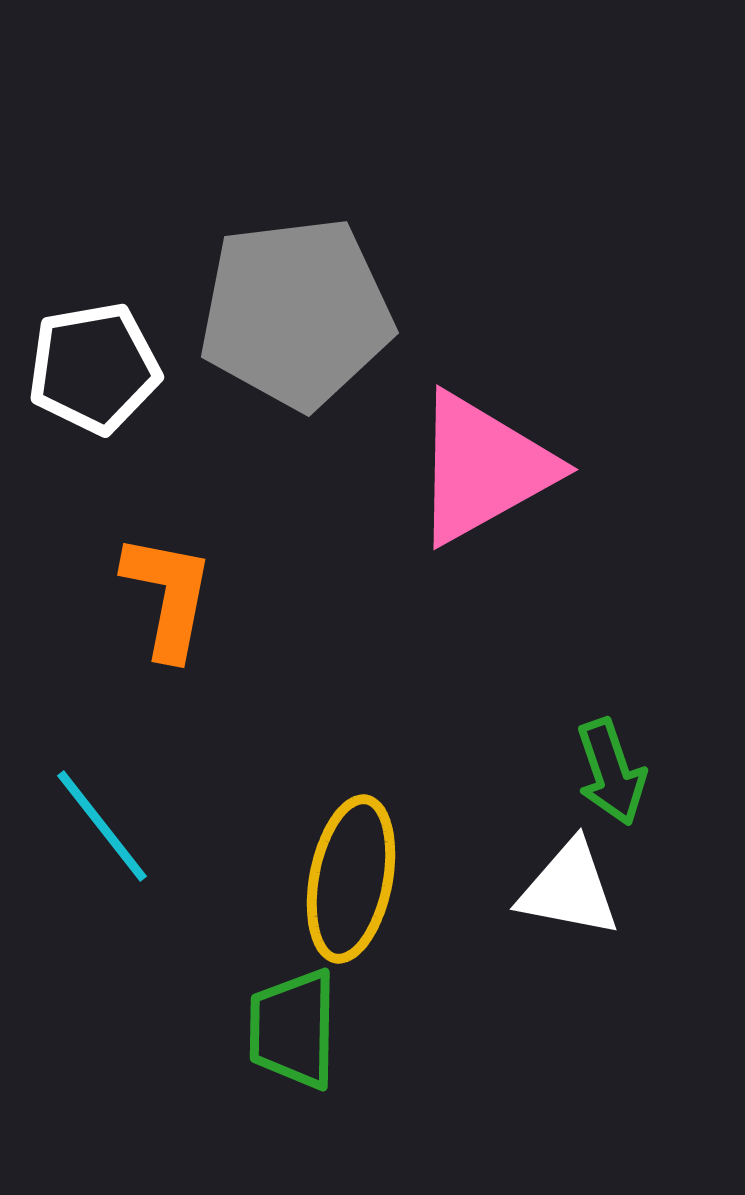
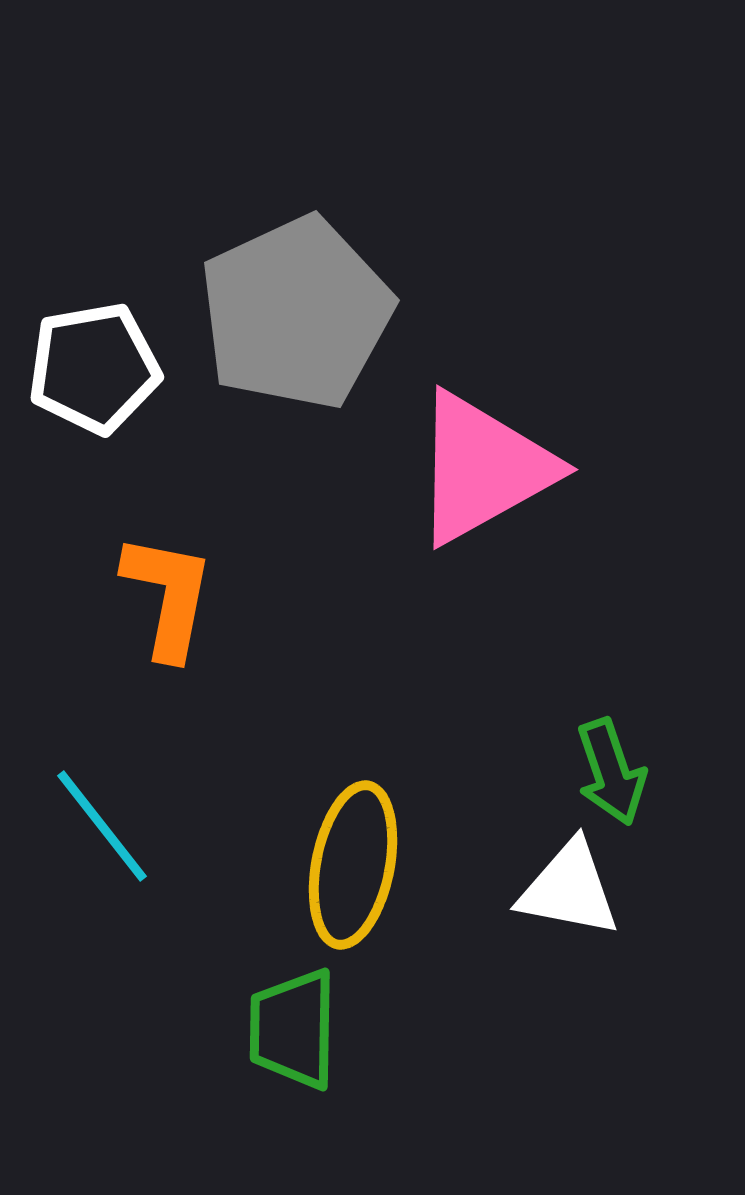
gray pentagon: rotated 18 degrees counterclockwise
yellow ellipse: moved 2 px right, 14 px up
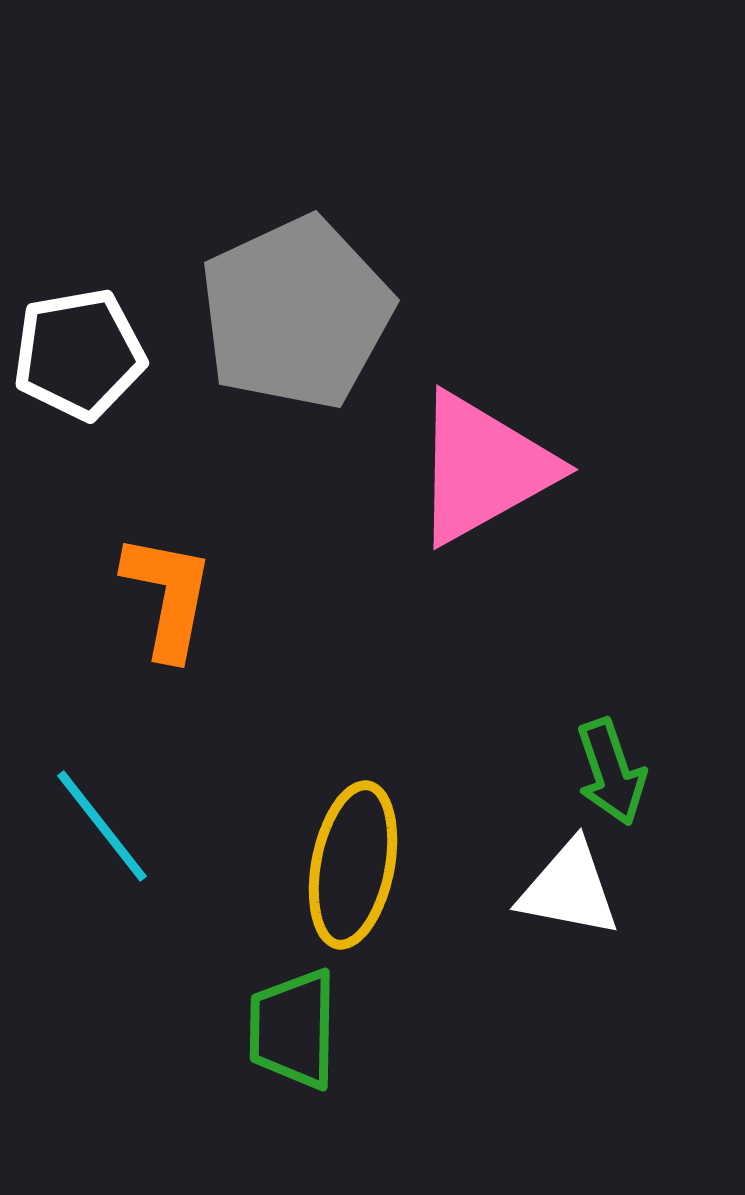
white pentagon: moved 15 px left, 14 px up
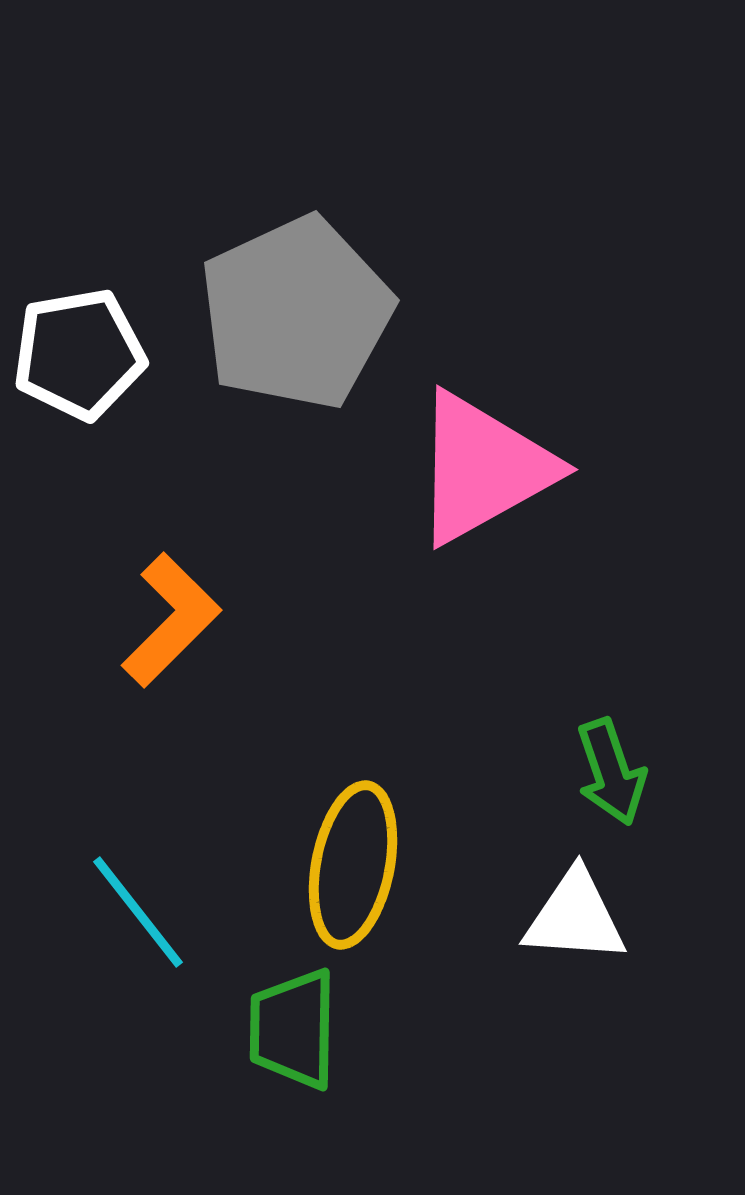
orange L-shape: moved 3 px right, 24 px down; rotated 34 degrees clockwise
cyan line: moved 36 px right, 86 px down
white triangle: moved 6 px right, 28 px down; rotated 7 degrees counterclockwise
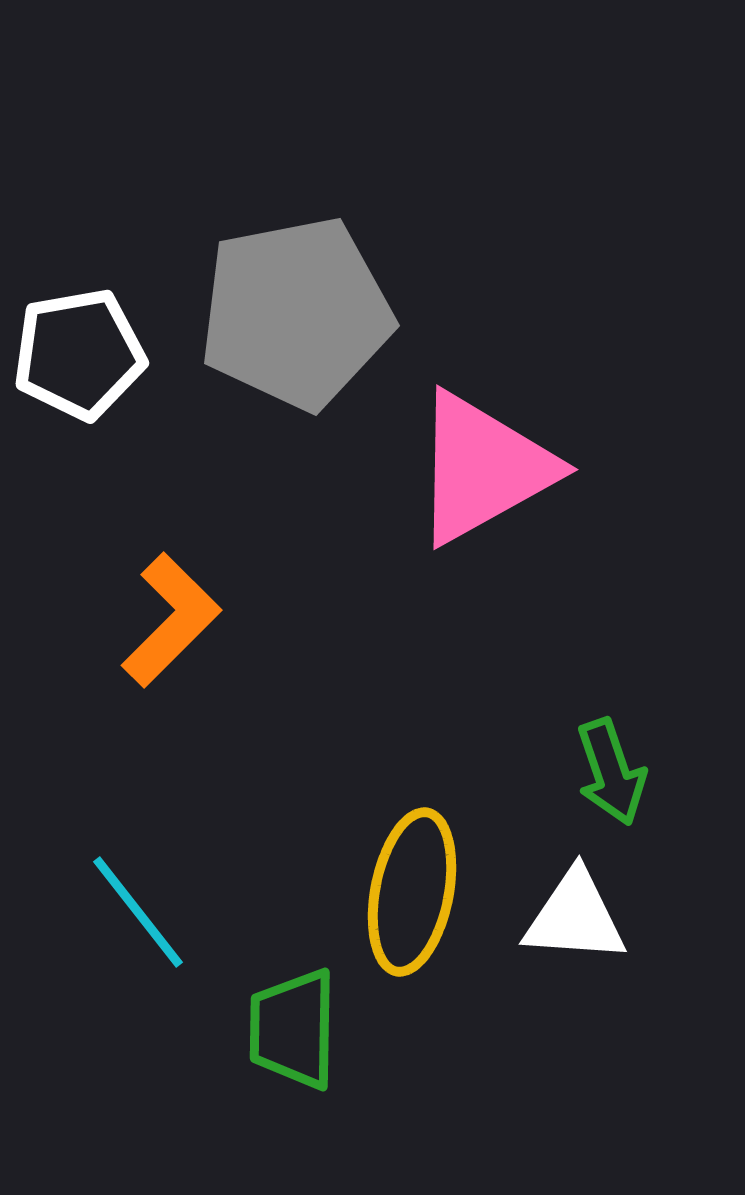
gray pentagon: rotated 14 degrees clockwise
yellow ellipse: moved 59 px right, 27 px down
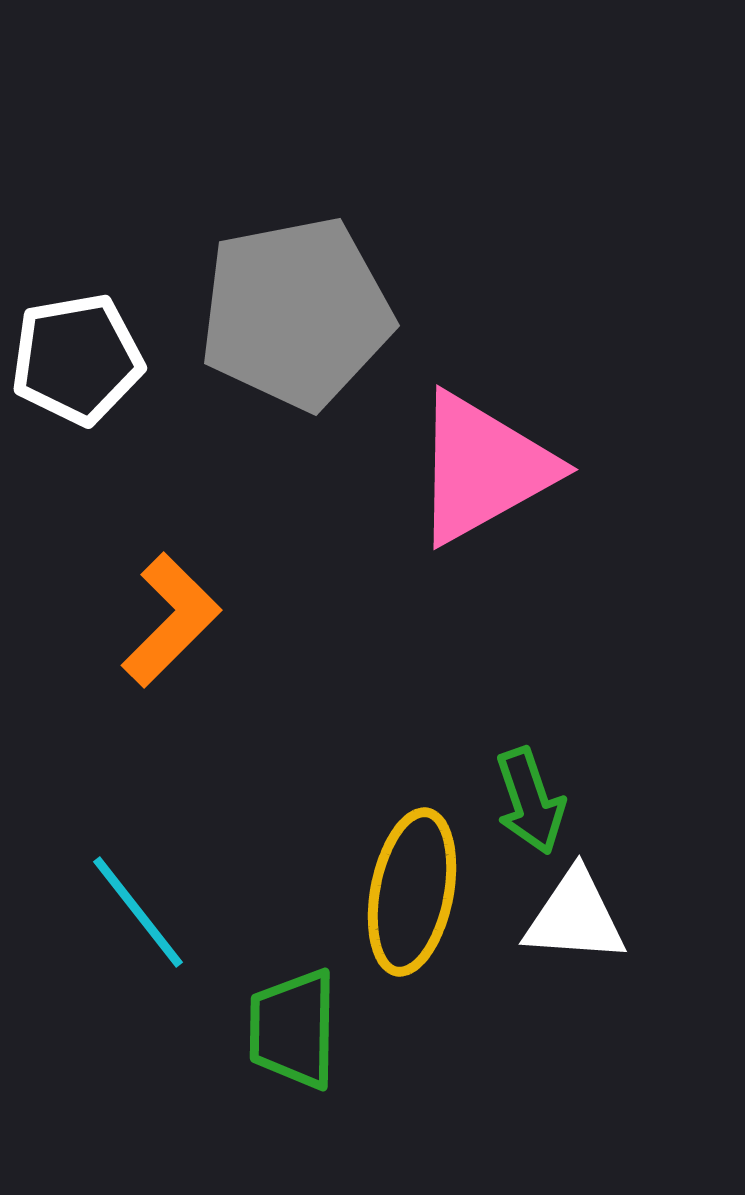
white pentagon: moved 2 px left, 5 px down
green arrow: moved 81 px left, 29 px down
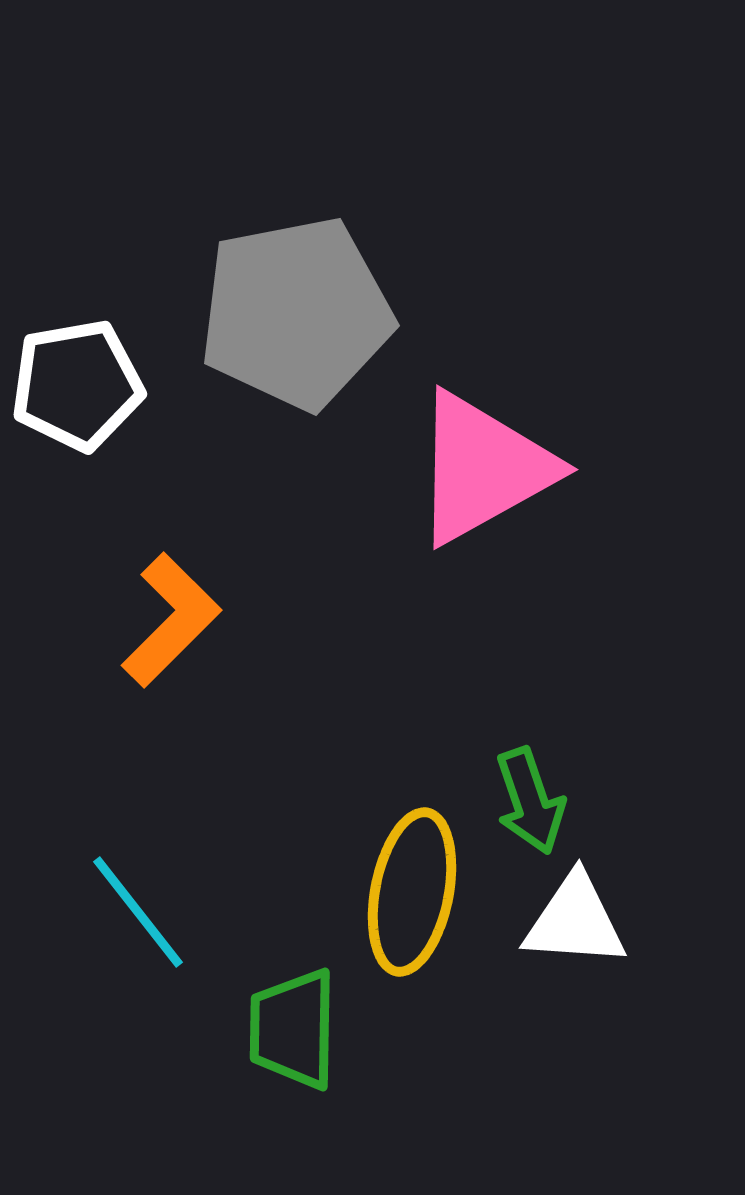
white pentagon: moved 26 px down
white triangle: moved 4 px down
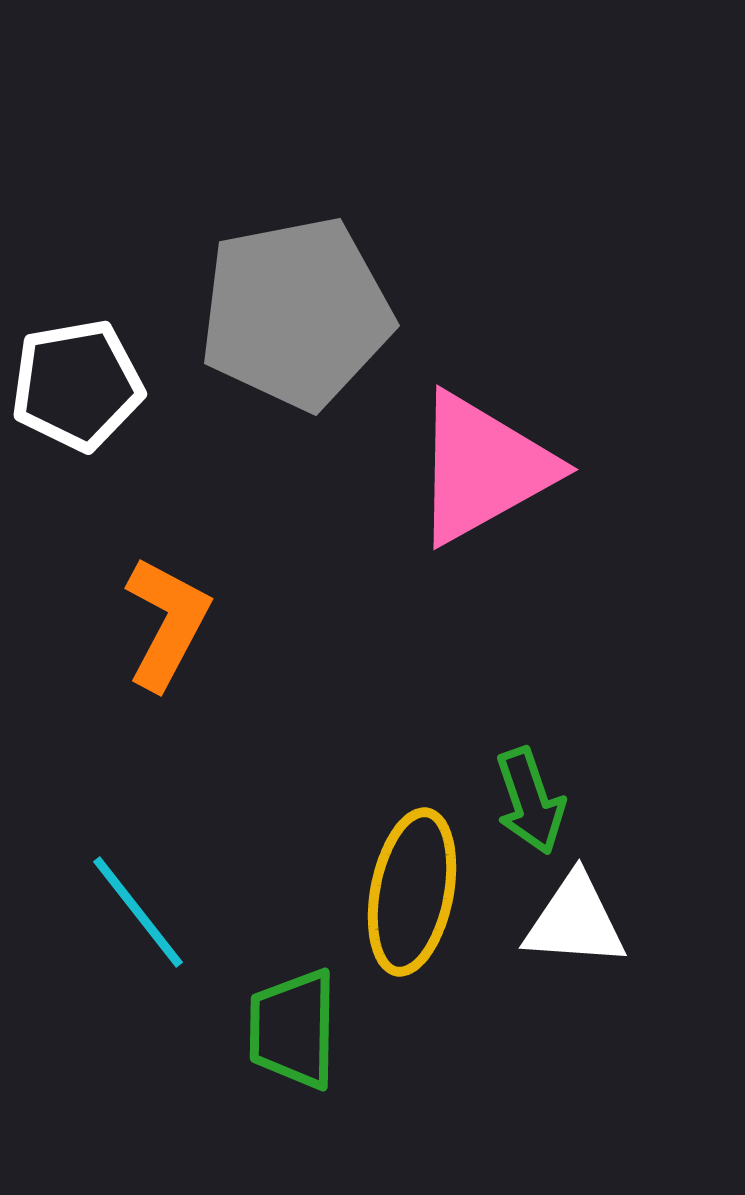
orange L-shape: moved 4 px left, 3 px down; rotated 17 degrees counterclockwise
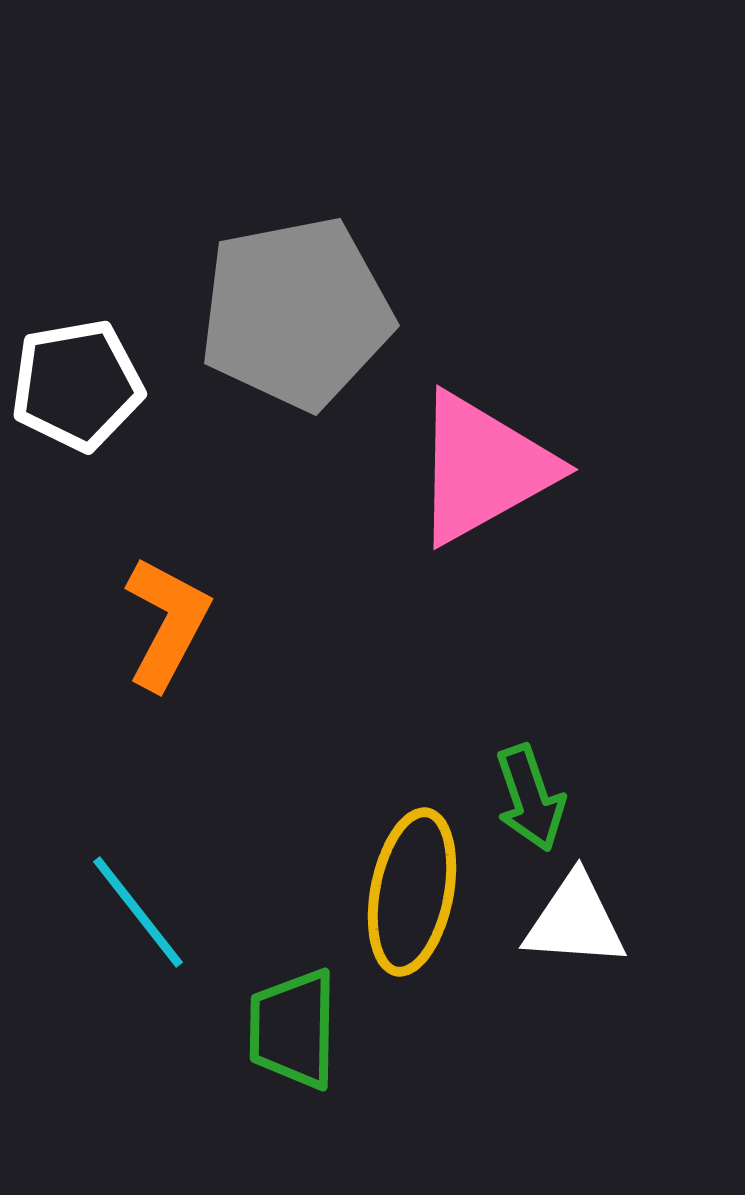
green arrow: moved 3 px up
